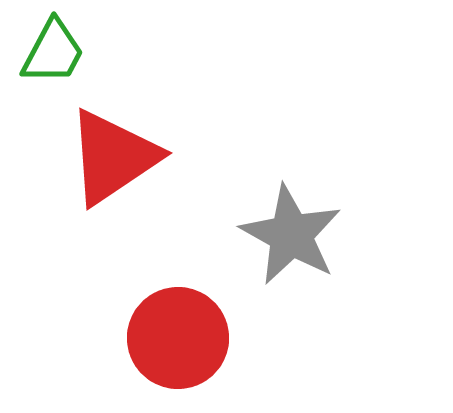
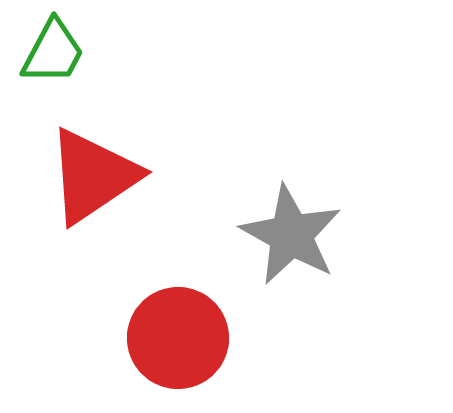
red triangle: moved 20 px left, 19 px down
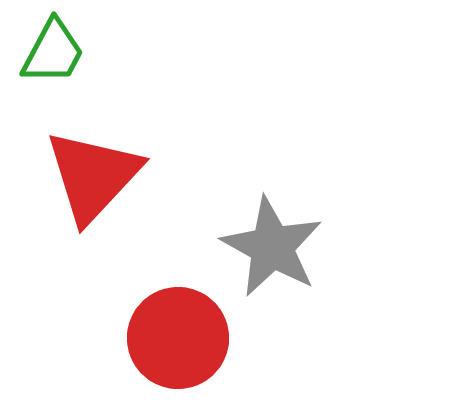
red triangle: rotated 13 degrees counterclockwise
gray star: moved 19 px left, 12 px down
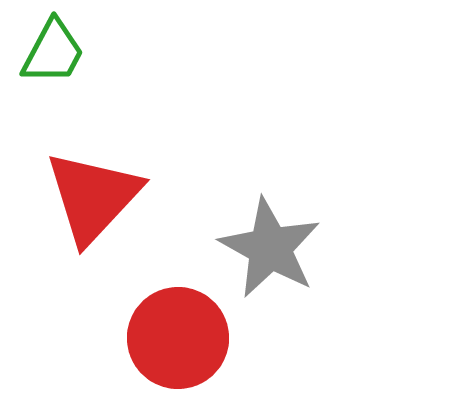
red triangle: moved 21 px down
gray star: moved 2 px left, 1 px down
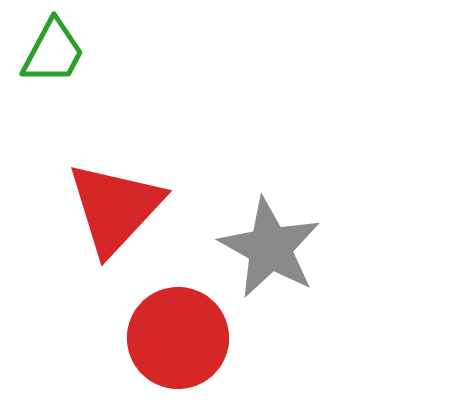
red triangle: moved 22 px right, 11 px down
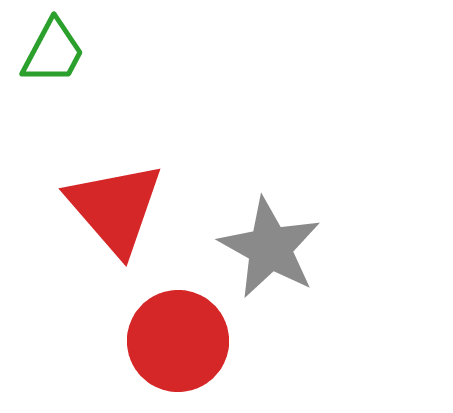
red triangle: rotated 24 degrees counterclockwise
red circle: moved 3 px down
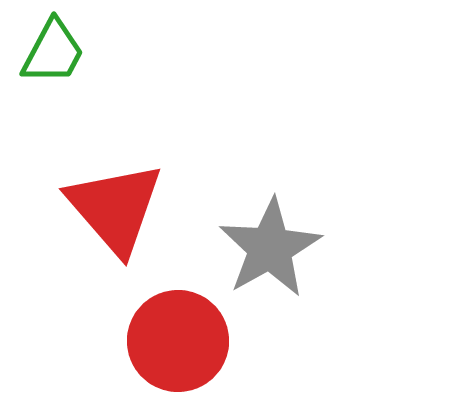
gray star: rotated 14 degrees clockwise
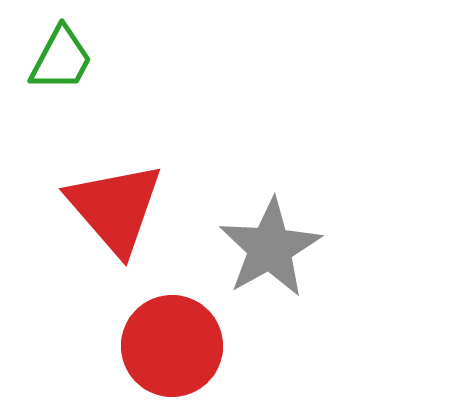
green trapezoid: moved 8 px right, 7 px down
red circle: moved 6 px left, 5 px down
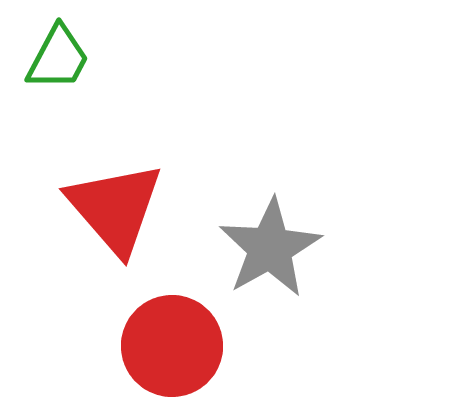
green trapezoid: moved 3 px left, 1 px up
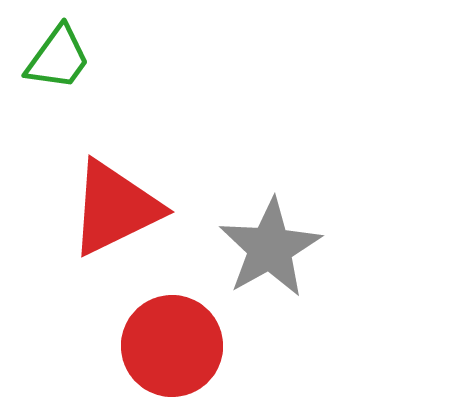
green trapezoid: rotated 8 degrees clockwise
red triangle: rotated 45 degrees clockwise
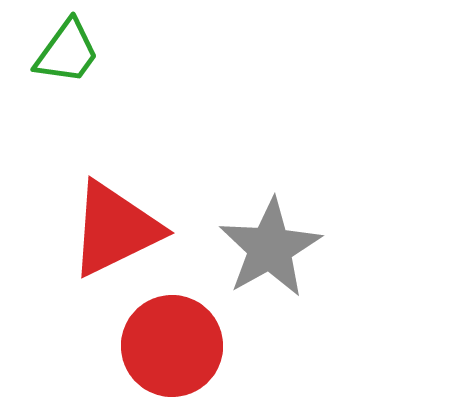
green trapezoid: moved 9 px right, 6 px up
red triangle: moved 21 px down
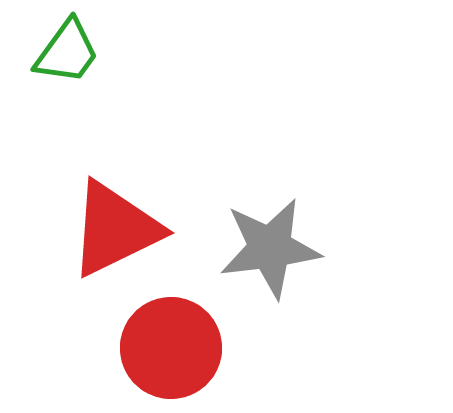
gray star: rotated 22 degrees clockwise
red circle: moved 1 px left, 2 px down
